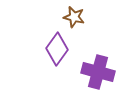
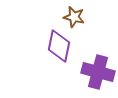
purple diamond: moved 2 px right, 3 px up; rotated 24 degrees counterclockwise
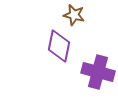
brown star: moved 2 px up
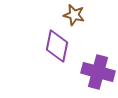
purple diamond: moved 2 px left
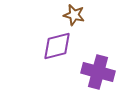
purple diamond: rotated 64 degrees clockwise
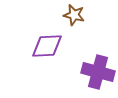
purple diamond: moved 10 px left; rotated 12 degrees clockwise
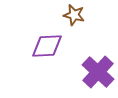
purple cross: rotated 28 degrees clockwise
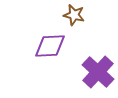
purple diamond: moved 3 px right
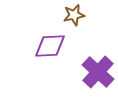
brown star: rotated 25 degrees counterclockwise
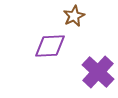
brown star: moved 1 px down; rotated 15 degrees counterclockwise
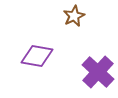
purple diamond: moved 13 px left, 10 px down; rotated 12 degrees clockwise
